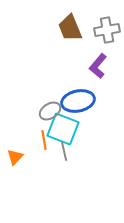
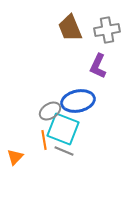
purple L-shape: rotated 15 degrees counterclockwise
gray line: rotated 54 degrees counterclockwise
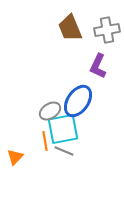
blue ellipse: rotated 44 degrees counterclockwise
cyan square: rotated 32 degrees counterclockwise
orange line: moved 1 px right, 1 px down
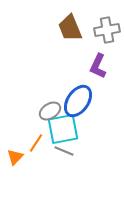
orange line: moved 9 px left, 2 px down; rotated 42 degrees clockwise
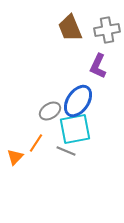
cyan square: moved 12 px right
gray line: moved 2 px right
